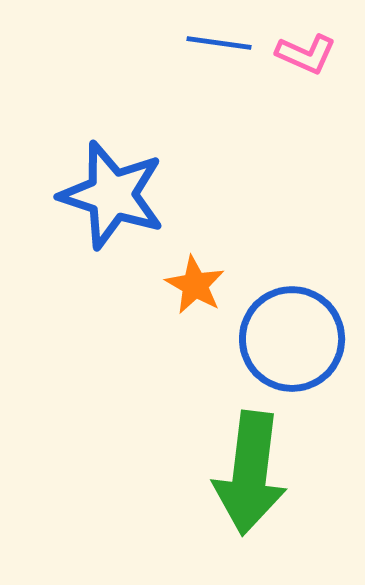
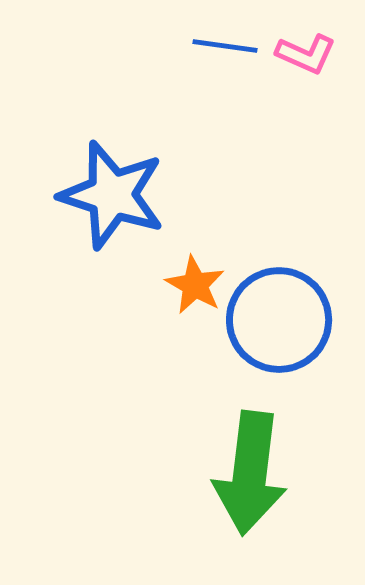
blue line: moved 6 px right, 3 px down
blue circle: moved 13 px left, 19 px up
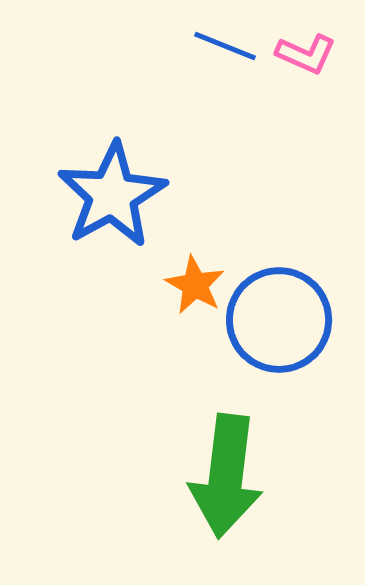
blue line: rotated 14 degrees clockwise
blue star: rotated 25 degrees clockwise
green arrow: moved 24 px left, 3 px down
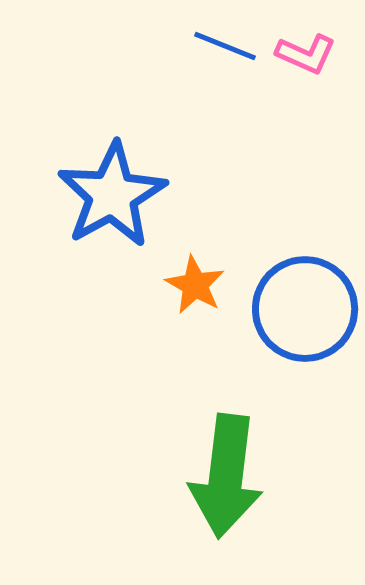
blue circle: moved 26 px right, 11 px up
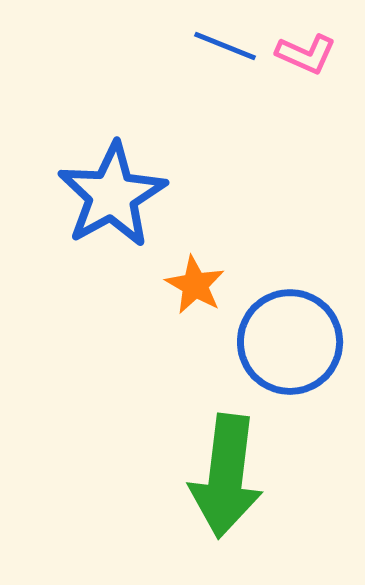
blue circle: moved 15 px left, 33 px down
